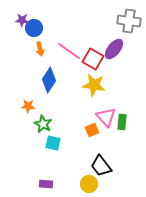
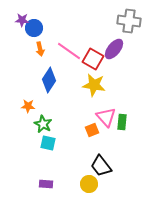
cyan square: moved 5 px left
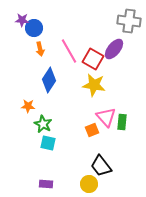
pink line: rotated 25 degrees clockwise
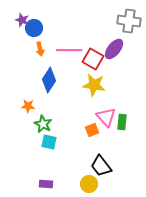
purple star: rotated 16 degrees clockwise
pink line: moved 1 px up; rotated 60 degrees counterclockwise
cyan square: moved 1 px right, 1 px up
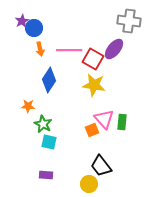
purple star: moved 1 px down; rotated 24 degrees clockwise
pink triangle: moved 2 px left, 2 px down
purple rectangle: moved 9 px up
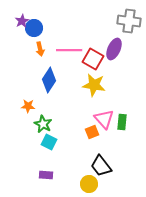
purple ellipse: rotated 15 degrees counterclockwise
orange square: moved 2 px down
cyan square: rotated 14 degrees clockwise
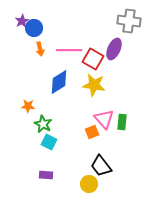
blue diamond: moved 10 px right, 2 px down; rotated 25 degrees clockwise
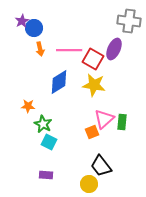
pink triangle: rotated 30 degrees clockwise
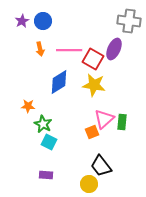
blue circle: moved 9 px right, 7 px up
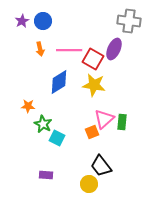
cyan square: moved 8 px right, 4 px up
